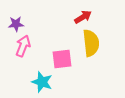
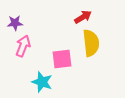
purple star: moved 1 px left, 1 px up
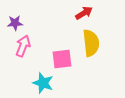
red arrow: moved 1 px right, 4 px up
cyan star: moved 1 px right, 1 px down
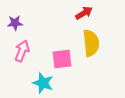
pink arrow: moved 1 px left, 5 px down
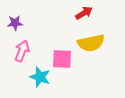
yellow semicircle: rotated 84 degrees clockwise
pink square: rotated 10 degrees clockwise
cyan star: moved 3 px left, 6 px up
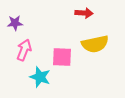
red arrow: rotated 36 degrees clockwise
yellow semicircle: moved 4 px right, 1 px down
pink arrow: moved 2 px right, 1 px up
pink square: moved 2 px up
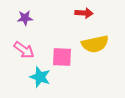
purple star: moved 10 px right, 5 px up
pink arrow: rotated 105 degrees clockwise
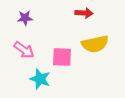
cyan star: moved 2 px down
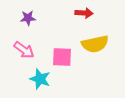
purple star: moved 3 px right
